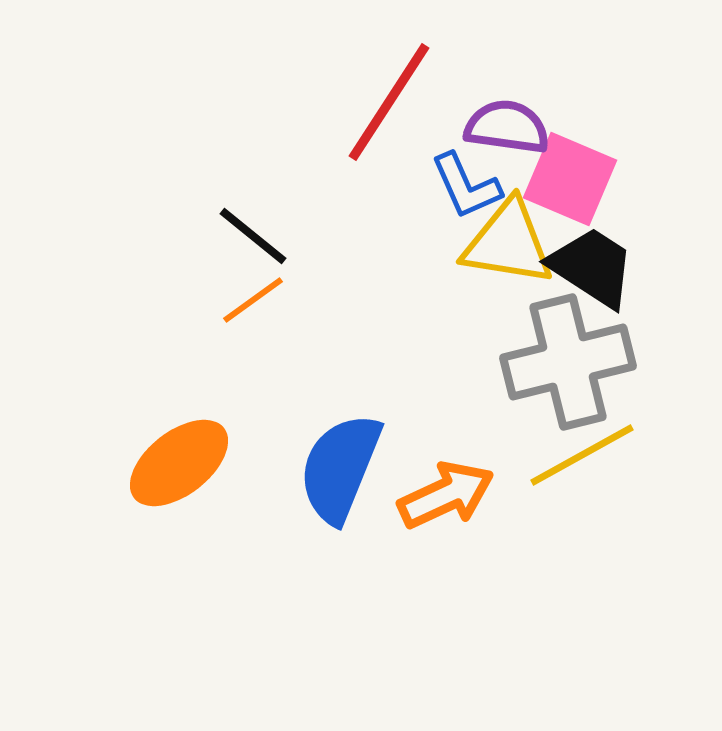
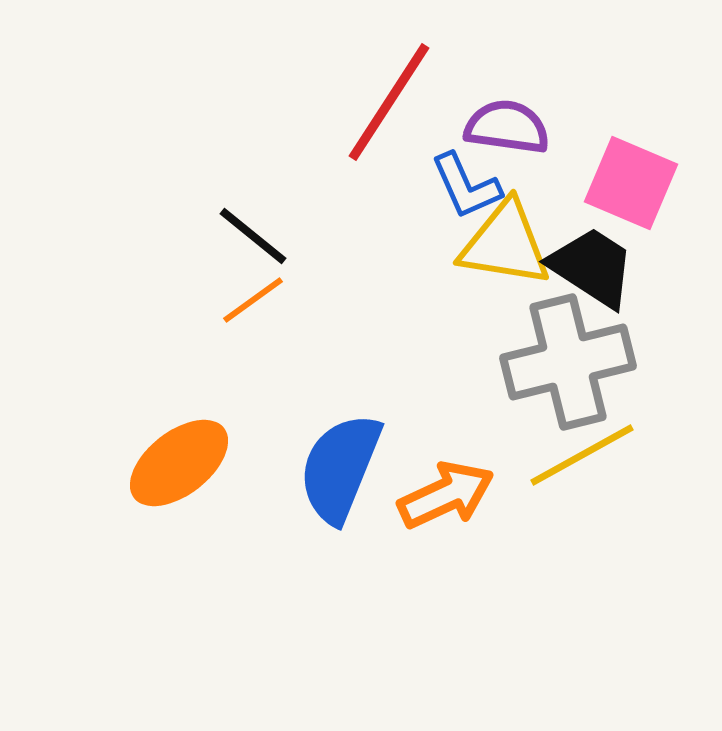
pink square: moved 61 px right, 4 px down
yellow triangle: moved 3 px left, 1 px down
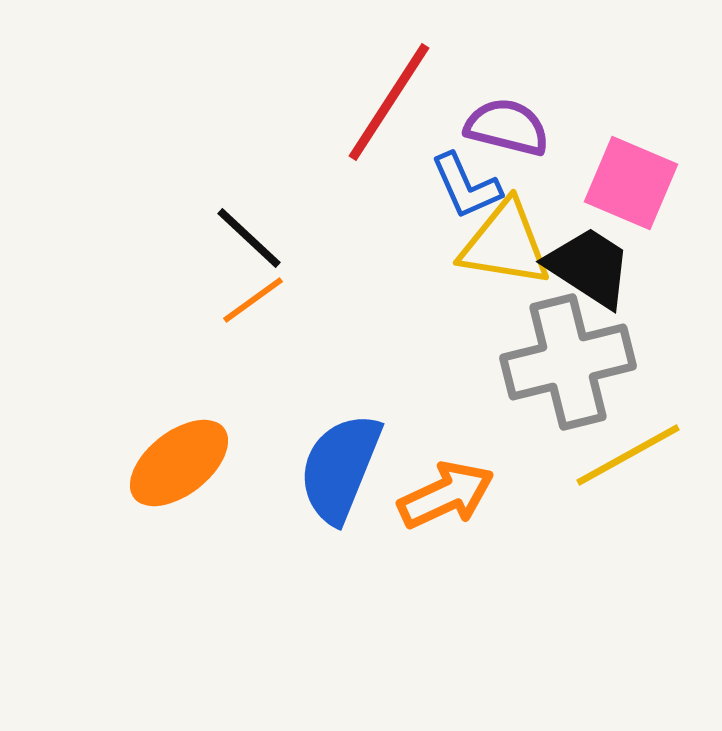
purple semicircle: rotated 6 degrees clockwise
black line: moved 4 px left, 2 px down; rotated 4 degrees clockwise
black trapezoid: moved 3 px left
yellow line: moved 46 px right
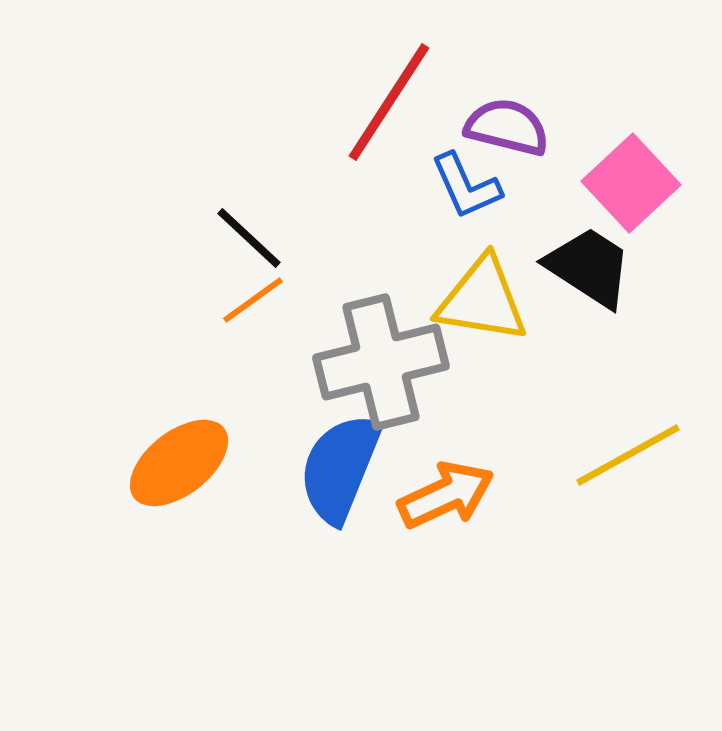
pink square: rotated 24 degrees clockwise
yellow triangle: moved 23 px left, 56 px down
gray cross: moved 187 px left
